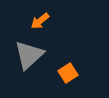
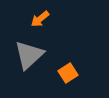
orange arrow: moved 2 px up
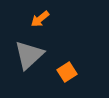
orange square: moved 1 px left, 1 px up
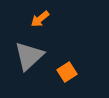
gray triangle: moved 1 px down
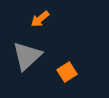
gray triangle: moved 2 px left
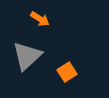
orange arrow: rotated 108 degrees counterclockwise
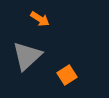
orange square: moved 3 px down
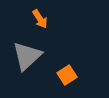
orange arrow: rotated 24 degrees clockwise
